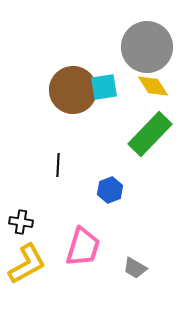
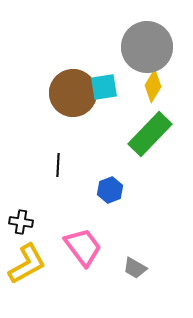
yellow diamond: rotated 64 degrees clockwise
brown circle: moved 3 px down
pink trapezoid: rotated 54 degrees counterclockwise
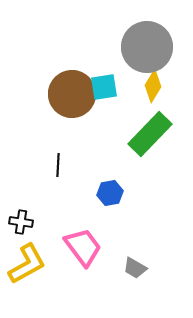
brown circle: moved 1 px left, 1 px down
blue hexagon: moved 3 px down; rotated 10 degrees clockwise
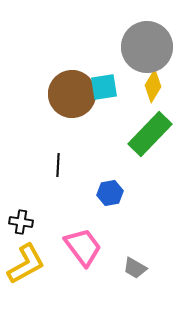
yellow L-shape: moved 1 px left
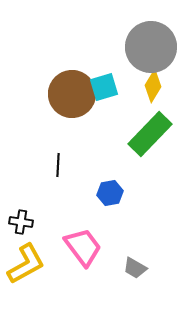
gray circle: moved 4 px right
cyan square: rotated 8 degrees counterclockwise
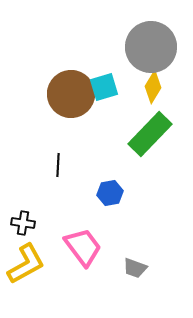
yellow diamond: moved 1 px down
brown circle: moved 1 px left
black cross: moved 2 px right, 1 px down
gray trapezoid: rotated 10 degrees counterclockwise
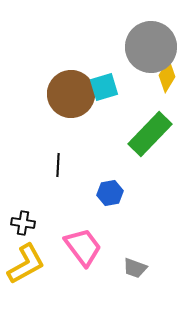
yellow diamond: moved 14 px right, 11 px up
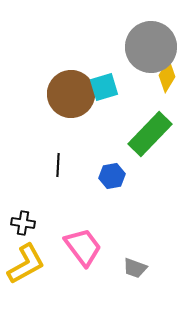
blue hexagon: moved 2 px right, 17 px up
